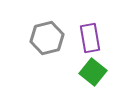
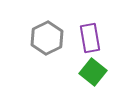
gray hexagon: rotated 12 degrees counterclockwise
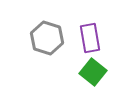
gray hexagon: rotated 16 degrees counterclockwise
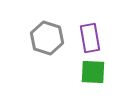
green square: rotated 36 degrees counterclockwise
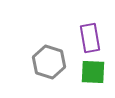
gray hexagon: moved 2 px right, 24 px down
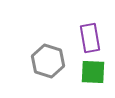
gray hexagon: moved 1 px left, 1 px up
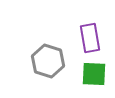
green square: moved 1 px right, 2 px down
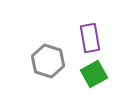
green square: rotated 32 degrees counterclockwise
